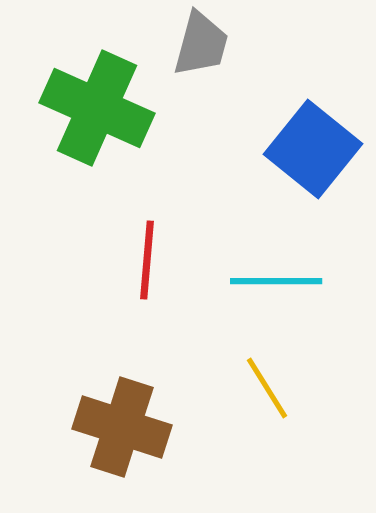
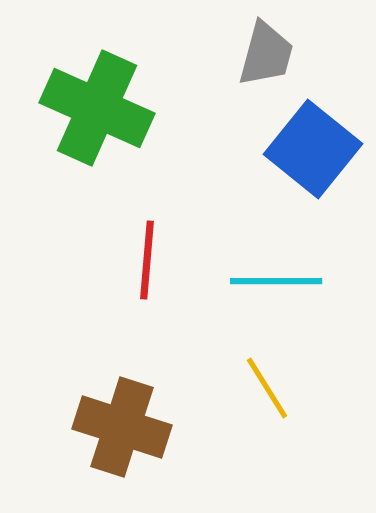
gray trapezoid: moved 65 px right, 10 px down
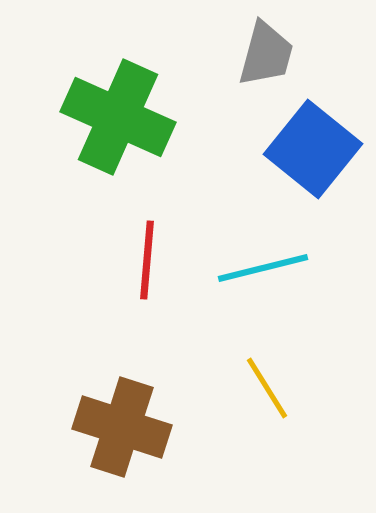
green cross: moved 21 px right, 9 px down
cyan line: moved 13 px left, 13 px up; rotated 14 degrees counterclockwise
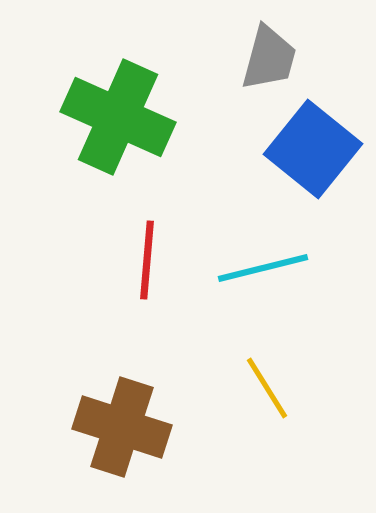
gray trapezoid: moved 3 px right, 4 px down
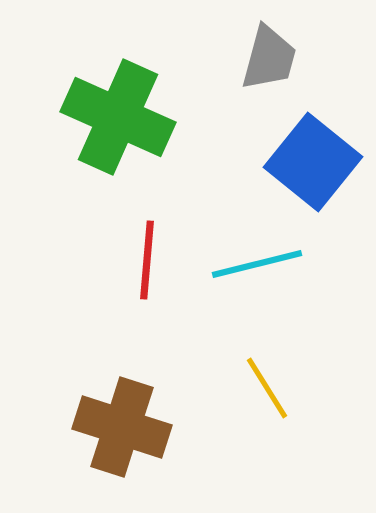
blue square: moved 13 px down
cyan line: moved 6 px left, 4 px up
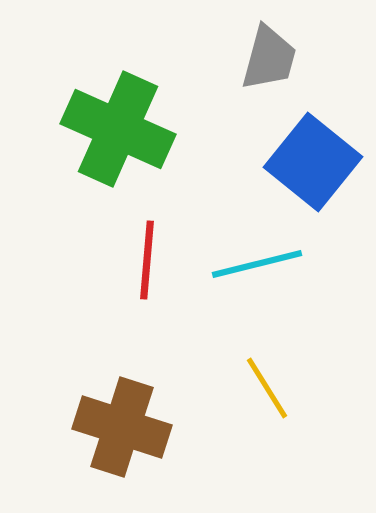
green cross: moved 12 px down
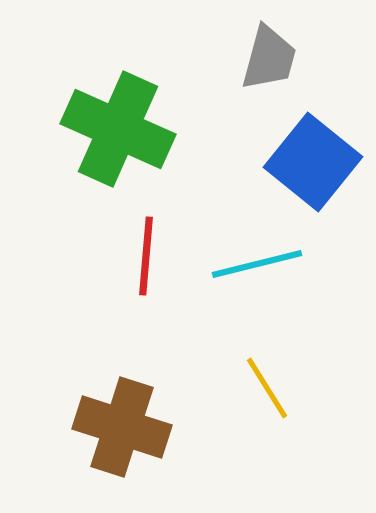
red line: moved 1 px left, 4 px up
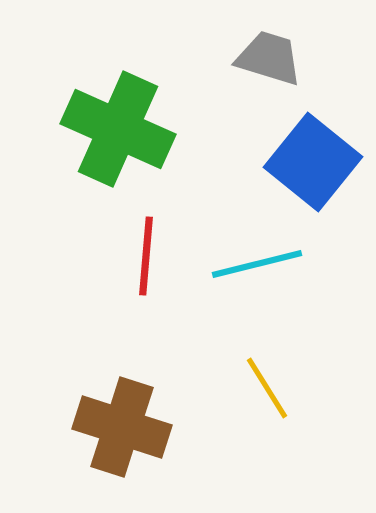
gray trapezoid: rotated 88 degrees counterclockwise
